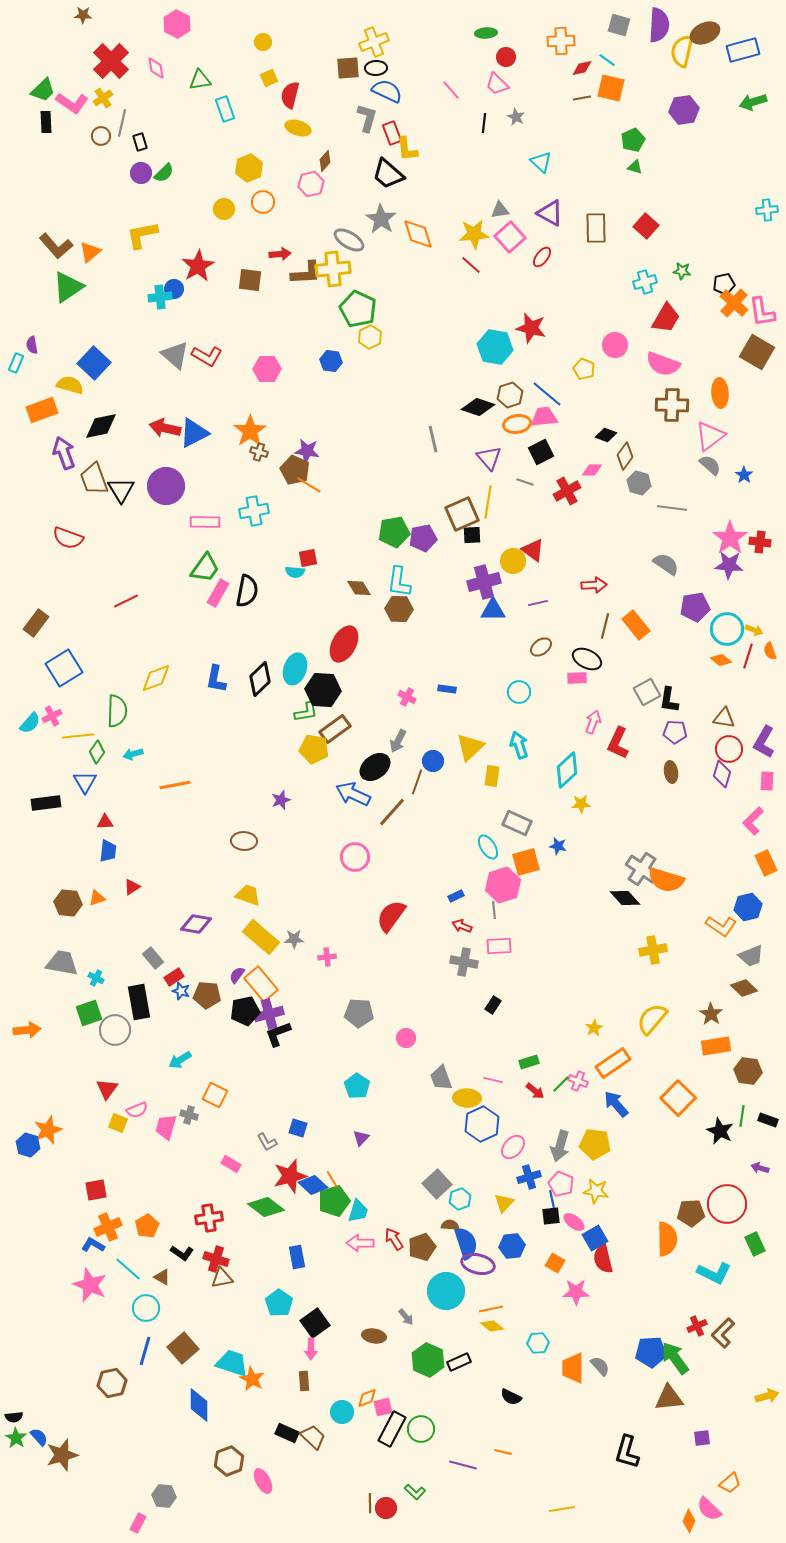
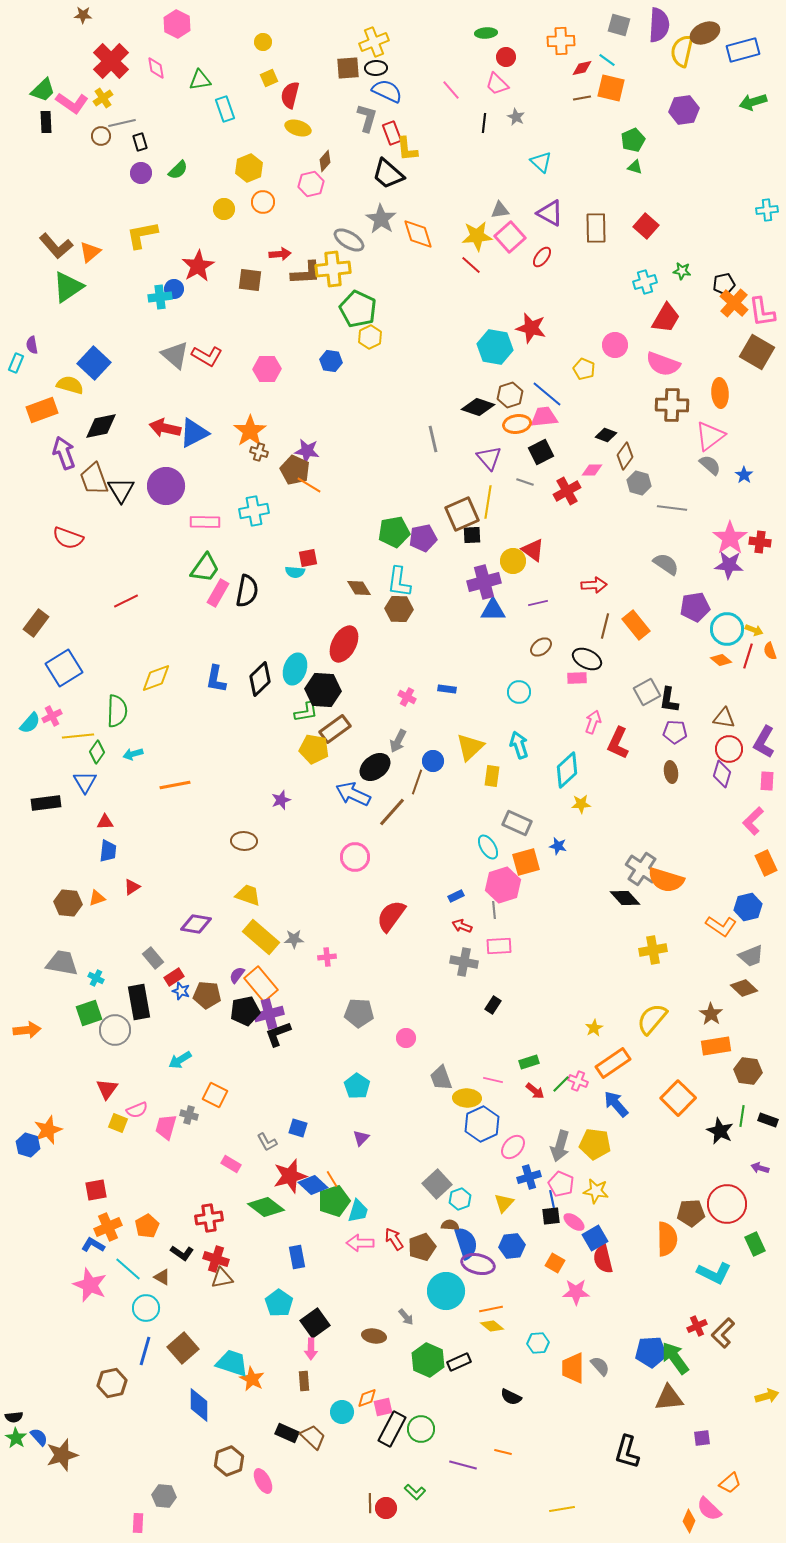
gray line at (122, 123): rotated 64 degrees clockwise
green semicircle at (164, 173): moved 14 px right, 3 px up
yellow star at (474, 234): moved 3 px right, 2 px down
pink rectangle at (138, 1523): rotated 24 degrees counterclockwise
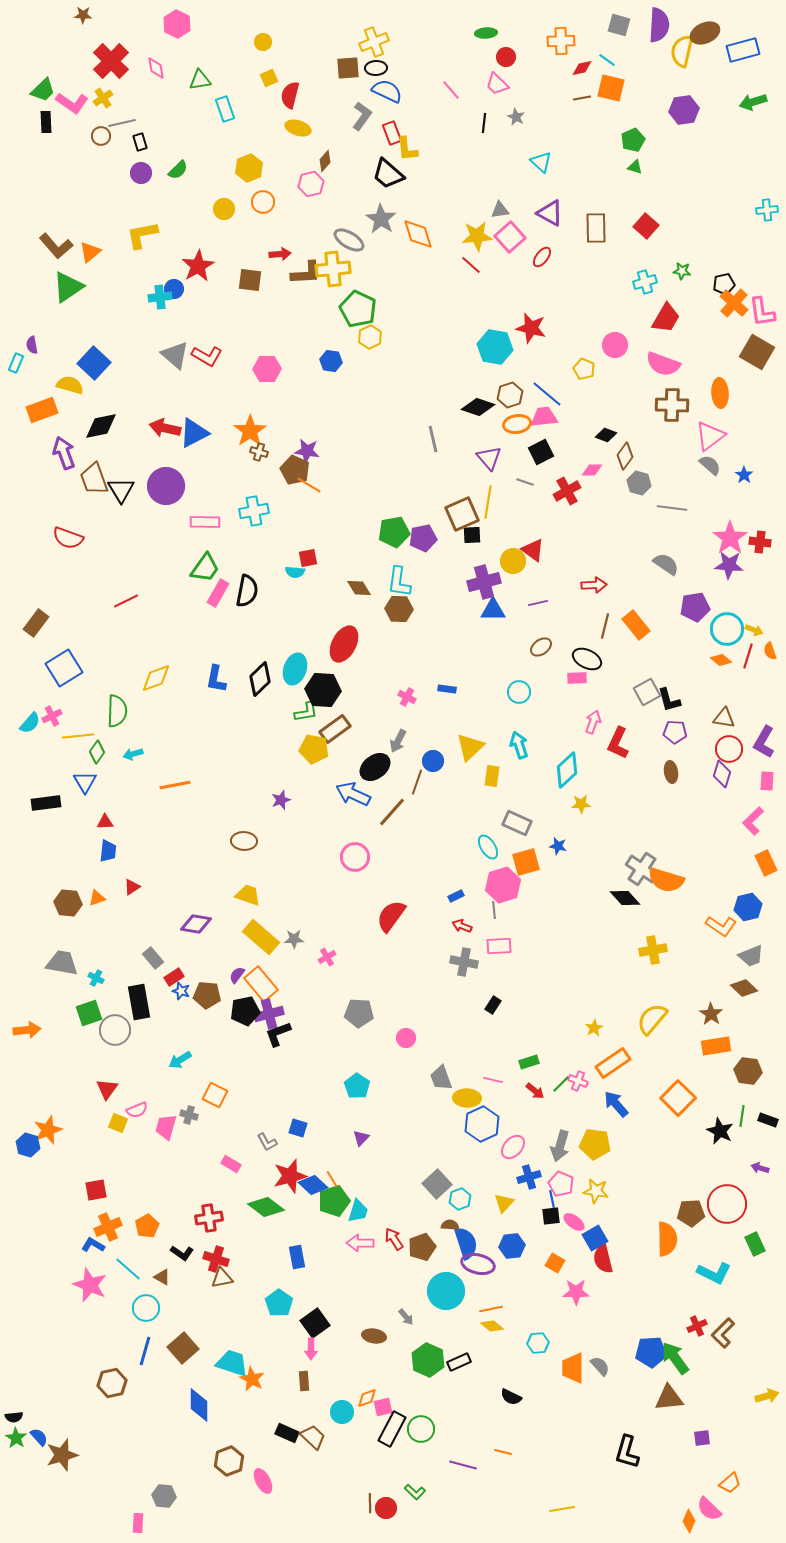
gray L-shape at (367, 118): moved 5 px left, 2 px up; rotated 20 degrees clockwise
black L-shape at (669, 700): rotated 24 degrees counterclockwise
pink cross at (327, 957): rotated 24 degrees counterclockwise
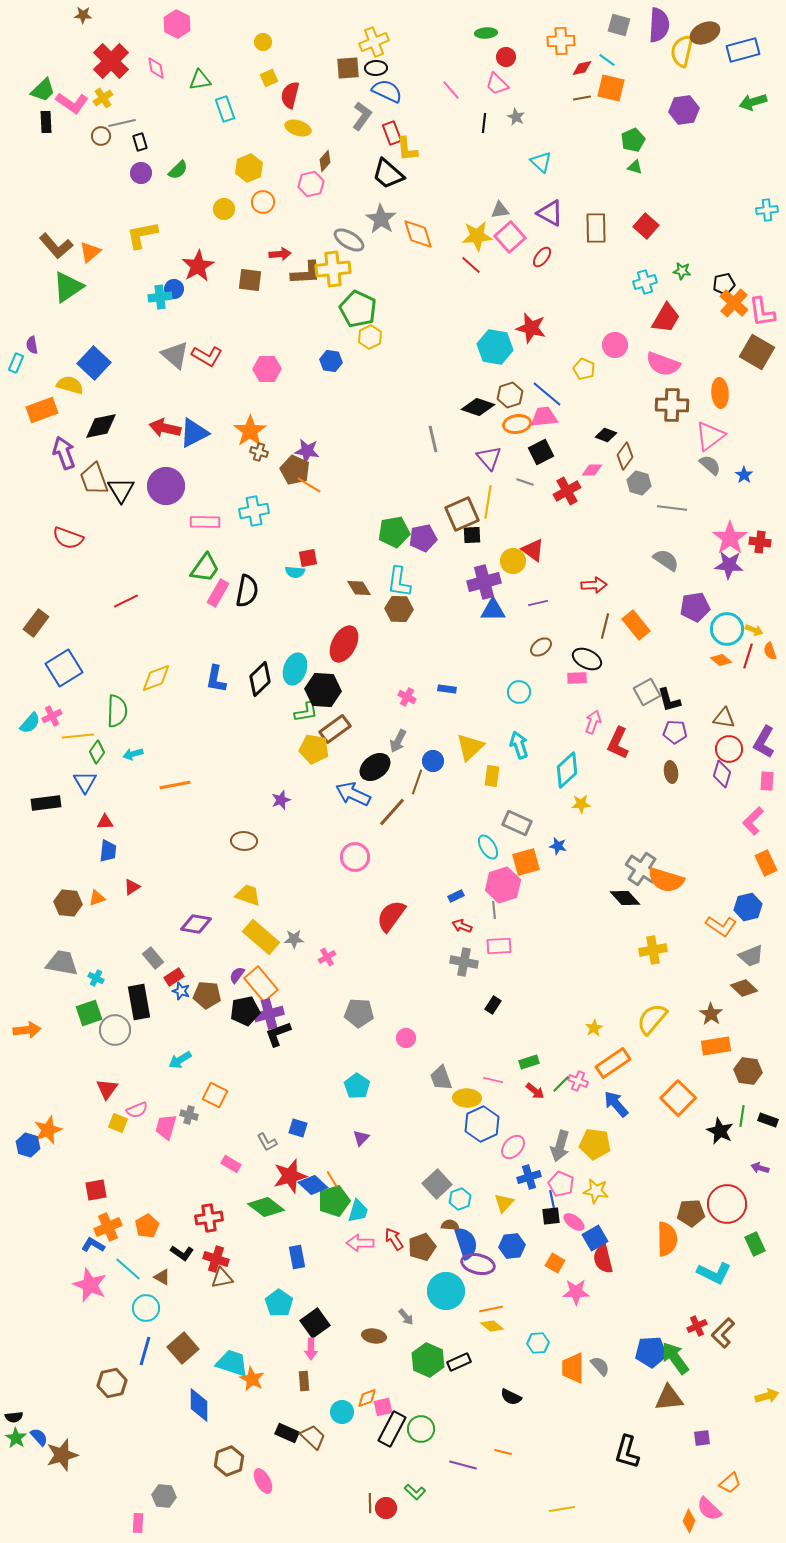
gray semicircle at (666, 564): moved 4 px up
